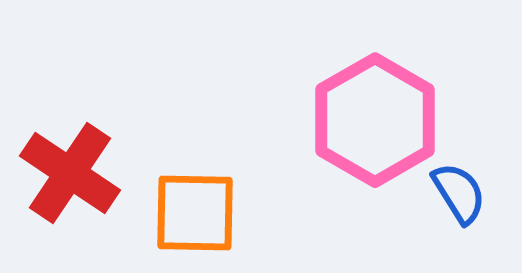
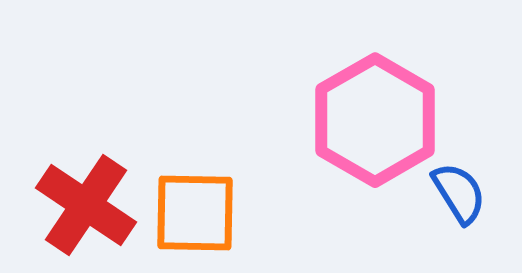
red cross: moved 16 px right, 32 px down
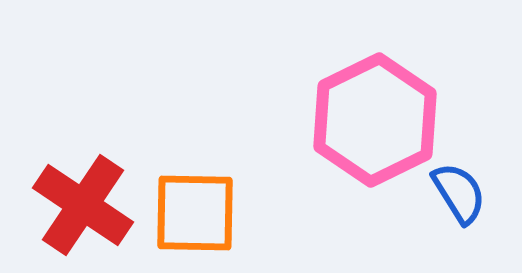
pink hexagon: rotated 4 degrees clockwise
red cross: moved 3 px left
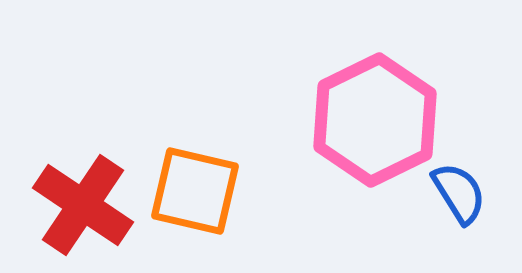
orange square: moved 22 px up; rotated 12 degrees clockwise
